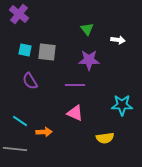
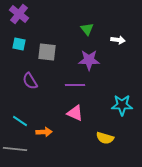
cyan square: moved 6 px left, 6 px up
yellow semicircle: rotated 24 degrees clockwise
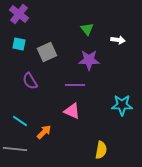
gray square: rotated 30 degrees counterclockwise
pink triangle: moved 3 px left, 2 px up
orange arrow: rotated 42 degrees counterclockwise
yellow semicircle: moved 4 px left, 12 px down; rotated 96 degrees counterclockwise
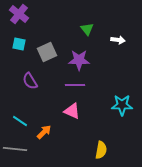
purple star: moved 10 px left
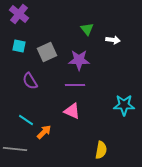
white arrow: moved 5 px left
cyan square: moved 2 px down
cyan star: moved 2 px right
cyan line: moved 6 px right, 1 px up
